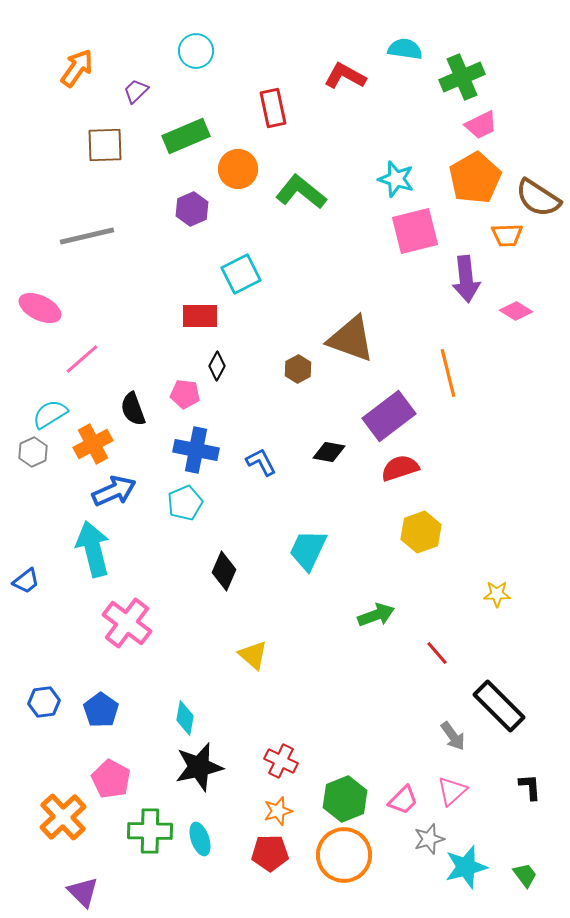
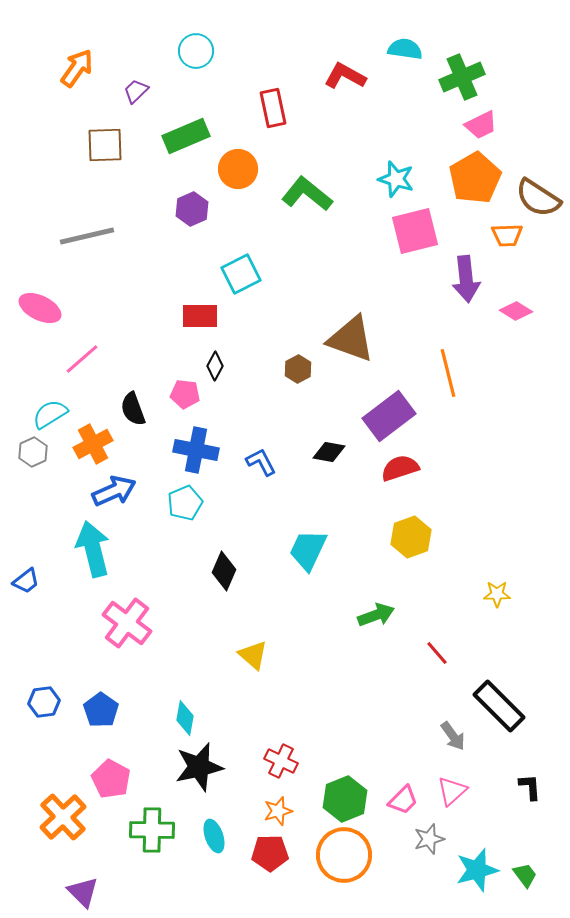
green L-shape at (301, 192): moved 6 px right, 2 px down
black diamond at (217, 366): moved 2 px left
yellow hexagon at (421, 532): moved 10 px left, 5 px down
green cross at (150, 831): moved 2 px right, 1 px up
cyan ellipse at (200, 839): moved 14 px right, 3 px up
cyan star at (466, 867): moved 11 px right, 3 px down
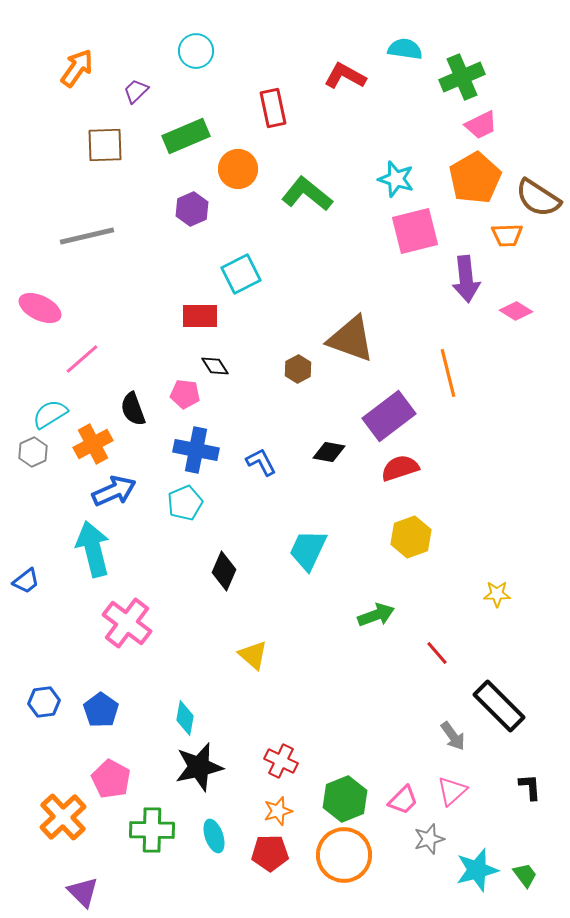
black diamond at (215, 366): rotated 60 degrees counterclockwise
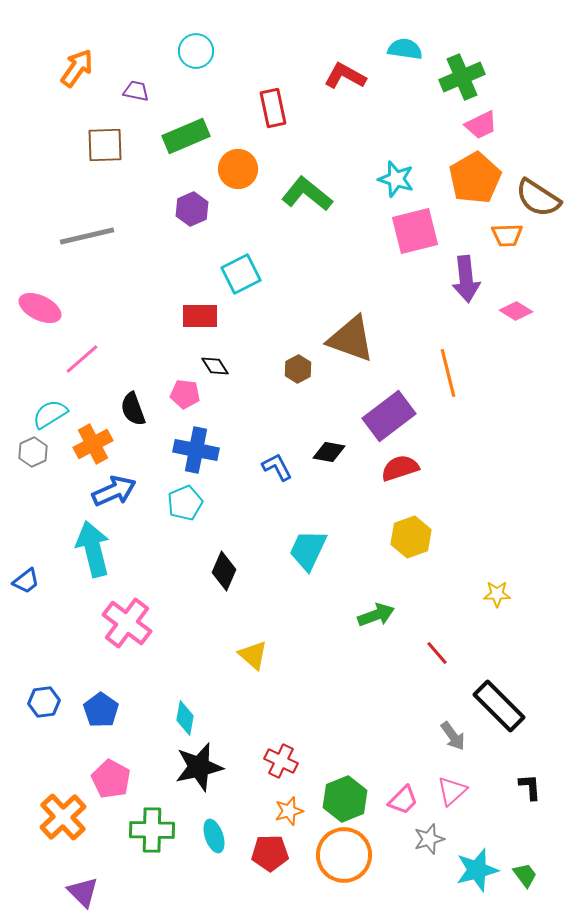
purple trapezoid at (136, 91): rotated 56 degrees clockwise
blue L-shape at (261, 462): moved 16 px right, 5 px down
orange star at (278, 811): moved 11 px right
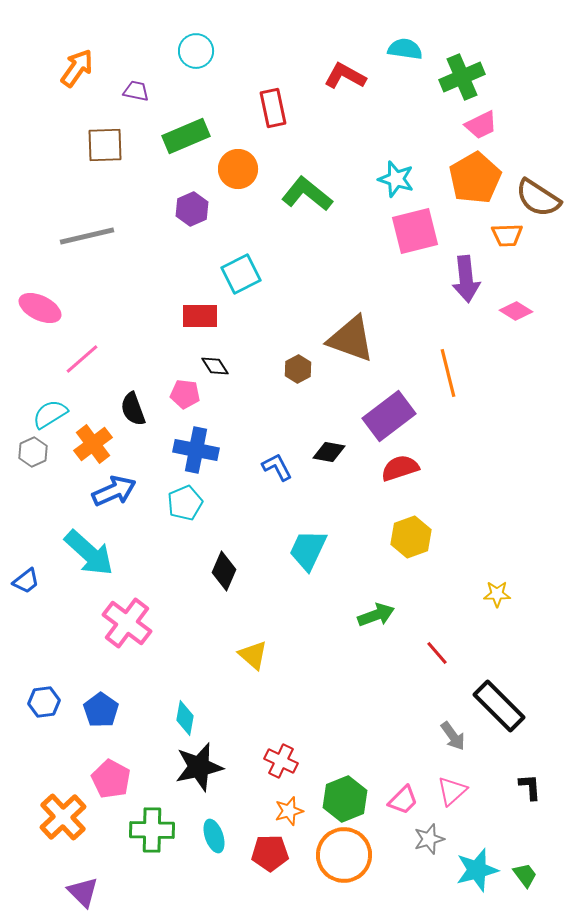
orange cross at (93, 444): rotated 9 degrees counterclockwise
cyan arrow at (93, 549): moved 4 px left, 4 px down; rotated 146 degrees clockwise
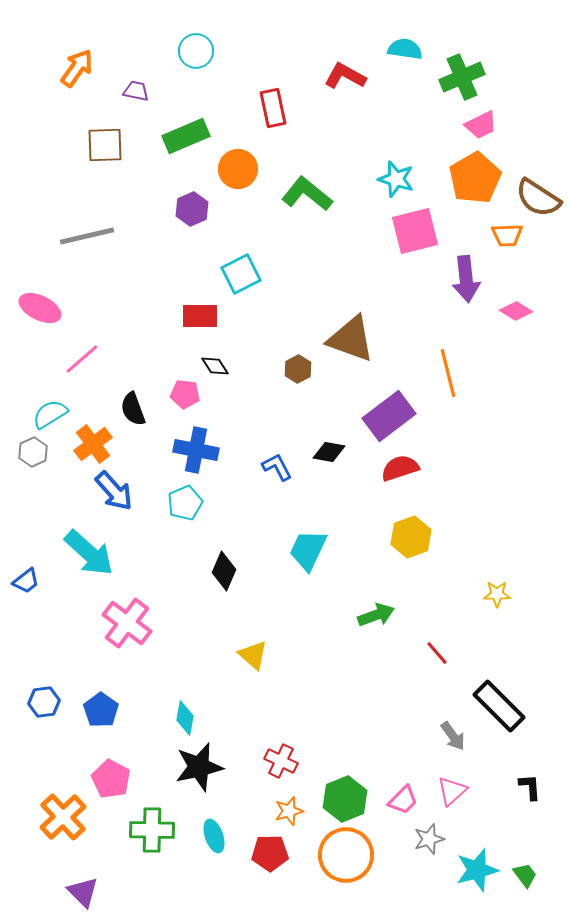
blue arrow at (114, 491): rotated 72 degrees clockwise
orange circle at (344, 855): moved 2 px right
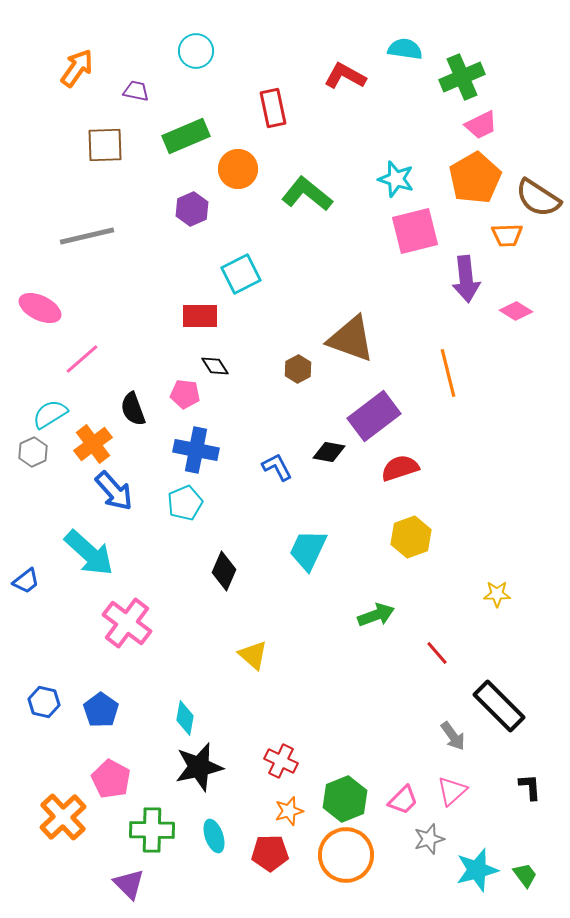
purple rectangle at (389, 416): moved 15 px left
blue hexagon at (44, 702): rotated 20 degrees clockwise
purple triangle at (83, 892): moved 46 px right, 8 px up
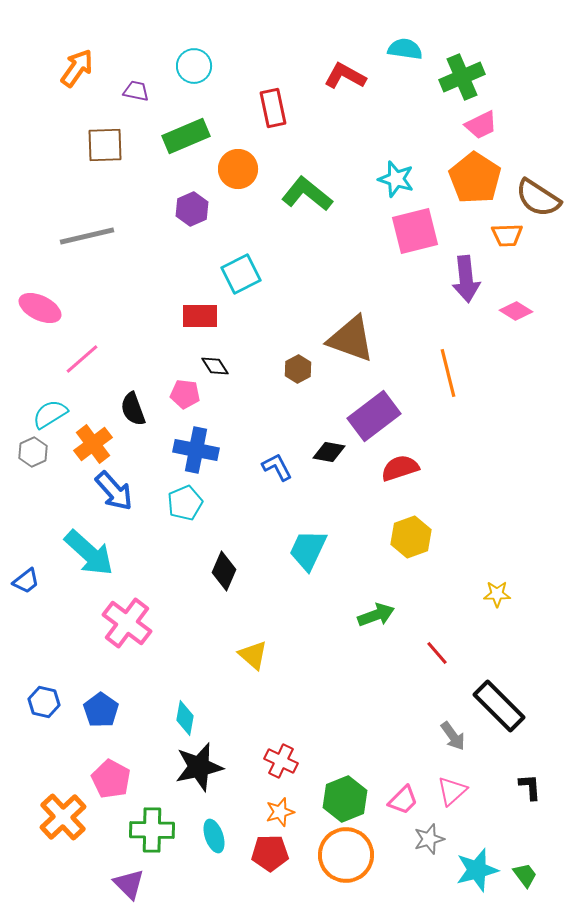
cyan circle at (196, 51): moved 2 px left, 15 px down
orange pentagon at (475, 178): rotated 9 degrees counterclockwise
orange star at (289, 811): moved 9 px left, 1 px down
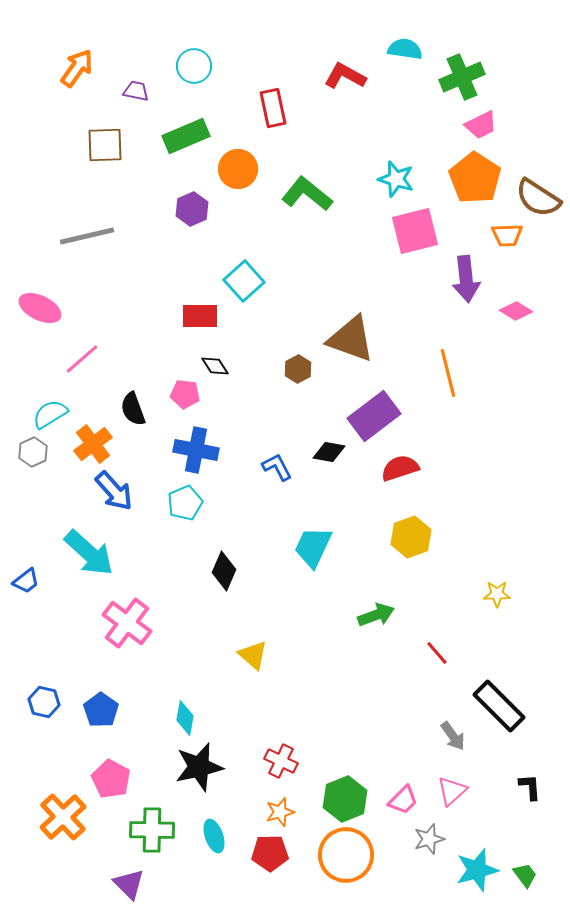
cyan square at (241, 274): moved 3 px right, 7 px down; rotated 15 degrees counterclockwise
cyan trapezoid at (308, 550): moved 5 px right, 3 px up
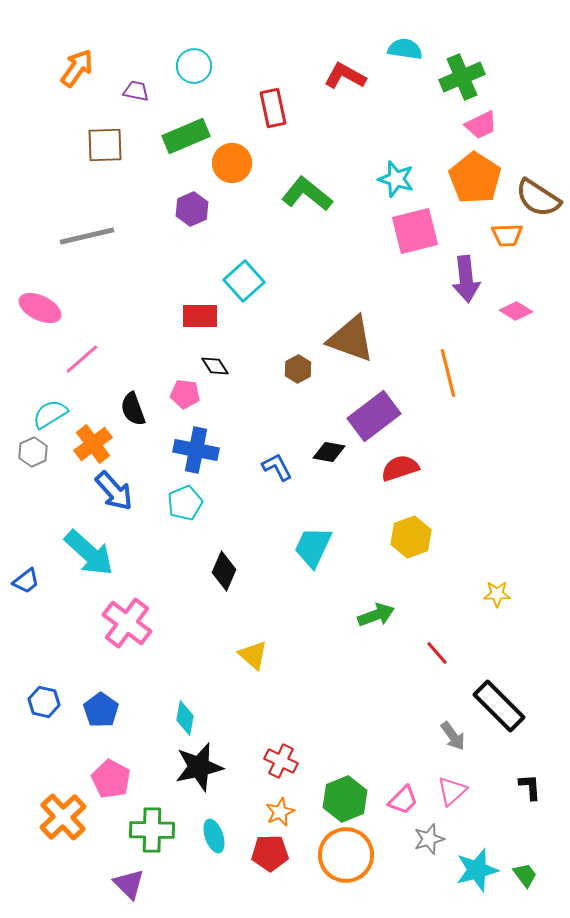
orange circle at (238, 169): moved 6 px left, 6 px up
orange star at (280, 812): rotated 8 degrees counterclockwise
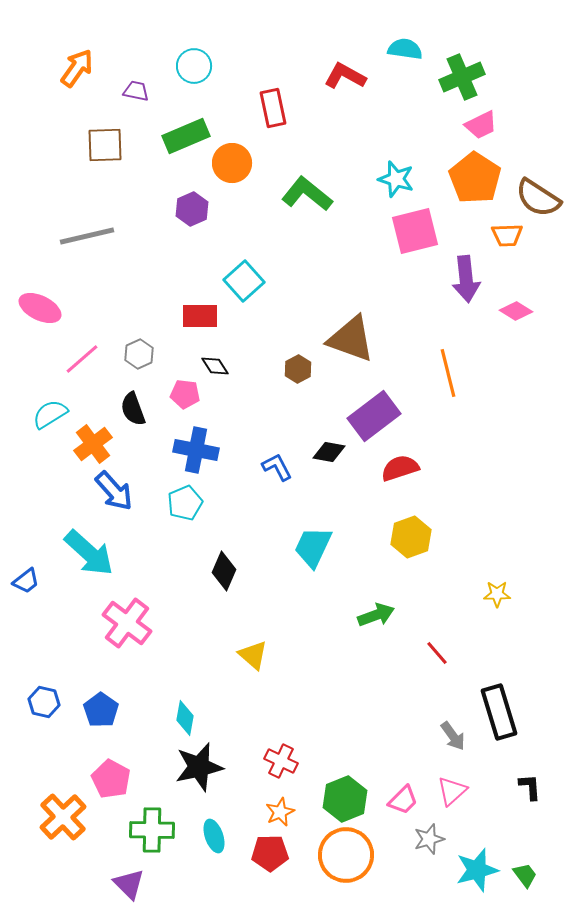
gray hexagon at (33, 452): moved 106 px right, 98 px up
black rectangle at (499, 706): moved 6 px down; rotated 28 degrees clockwise
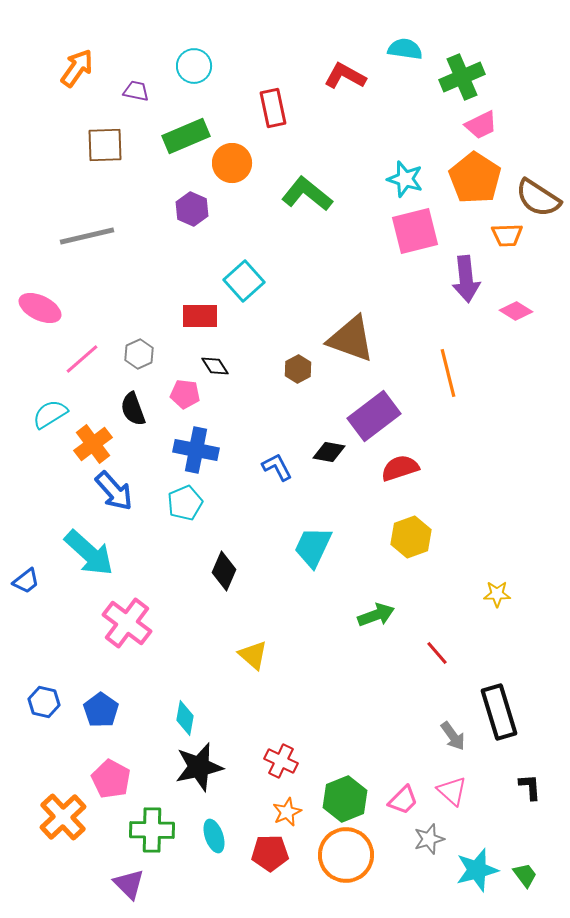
cyan star at (396, 179): moved 9 px right
purple hexagon at (192, 209): rotated 12 degrees counterclockwise
pink triangle at (452, 791): rotated 36 degrees counterclockwise
orange star at (280, 812): moved 7 px right
